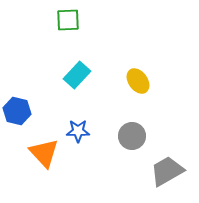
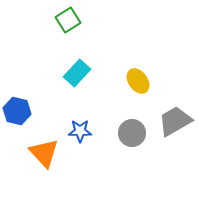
green square: rotated 30 degrees counterclockwise
cyan rectangle: moved 2 px up
blue star: moved 2 px right
gray circle: moved 3 px up
gray trapezoid: moved 8 px right, 50 px up
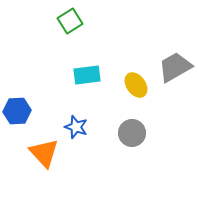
green square: moved 2 px right, 1 px down
cyan rectangle: moved 10 px right, 2 px down; rotated 40 degrees clockwise
yellow ellipse: moved 2 px left, 4 px down
blue hexagon: rotated 16 degrees counterclockwise
gray trapezoid: moved 54 px up
blue star: moved 4 px left, 4 px up; rotated 20 degrees clockwise
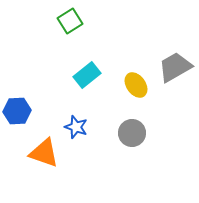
cyan rectangle: rotated 32 degrees counterclockwise
orange triangle: rotated 28 degrees counterclockwise
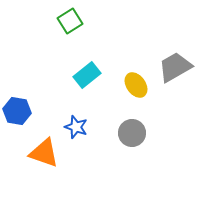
blue hexagon: rotated 12 degrees clockwise
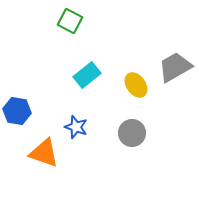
green square: rotated 30 degrees counterclockwise
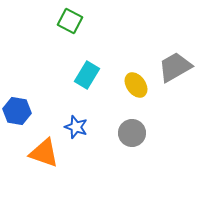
cyan rectangle: rotated 20 degrees counterclockwise
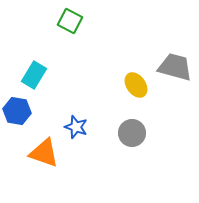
gray trapezoid: rotated 45 degrees clockwise
cyan rectangle: moved 53 px left
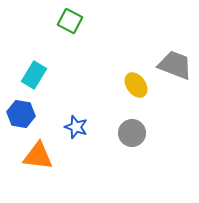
gray trapezoid: moved 2 px up; rotated 6 degrees clockwise
blue hexagon: moved 4 px right, 3 px down
orange triangle: moved 6 px left, 3 px down; rotated 12 degrees counterclockwise
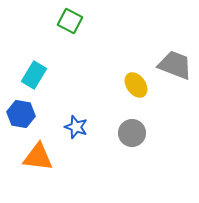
orange triangle: moved 1 px down
